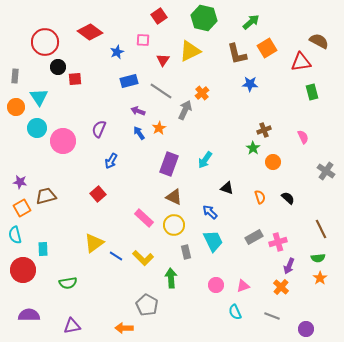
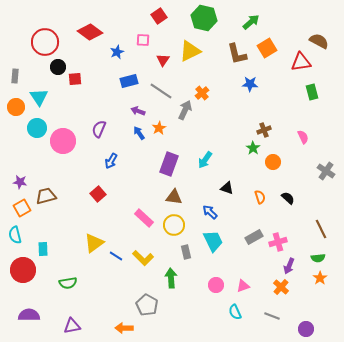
brown triangle at (174, 197): rotated 18 degrees counterclockwise
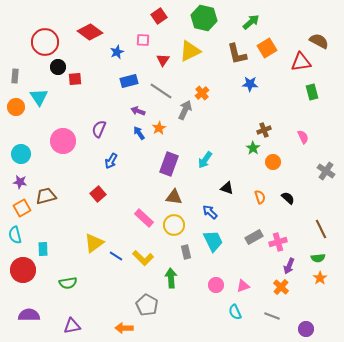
cyan circle at (37, 128): moved 16 px left, 26 px down
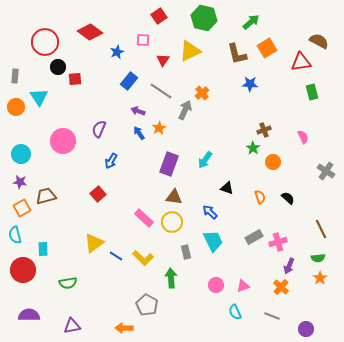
blue rectangle at (129, 81): rotated 36 degrees counterclockwise
yellow circle at (174, 225): moved 2 px left, 3 px up
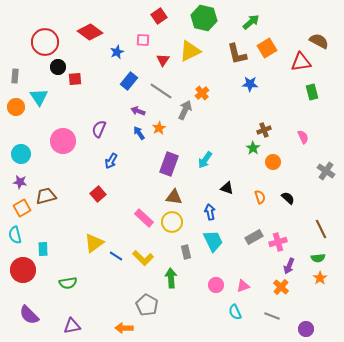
blue arrow at (210, 212): rotated 35 degrees clockwise
purple semicircle at (29, 315): rotated 135 degrees counterclockwise
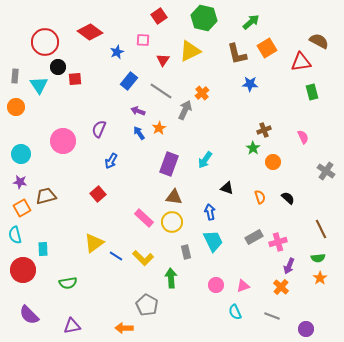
cyan triangle at (39, 97): moved 12 px up
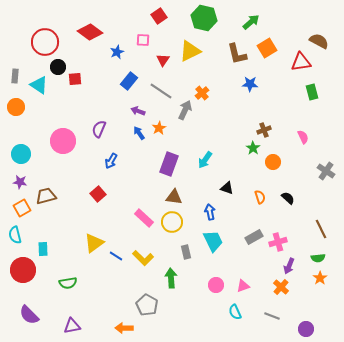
cyan triangle at (39, 85): rotated 24 degrees counterclockwise
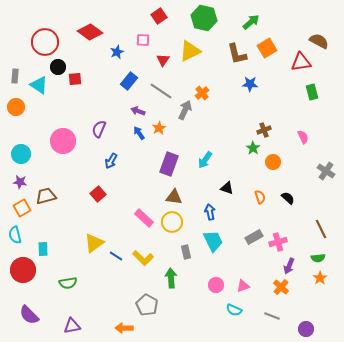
cyan semicircle at (235, 312): moved 1 px left, 2 px up; rotated 42 degrees counterclockwise
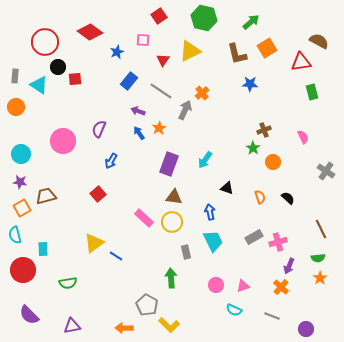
yellow L-shape at (143, 258): moved 26 px right, 67 px down
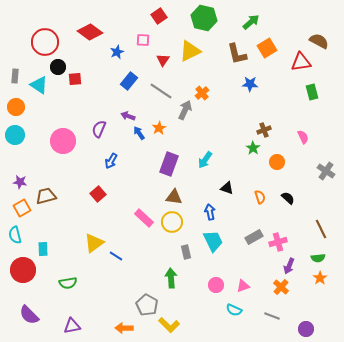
purple arrow at (138, 111): moved 10 px left, 5 px down
cyan circle at (21, 154): moved 6 px left, 19 px up
orange circle at (273, 162): moved 4 px right
